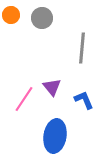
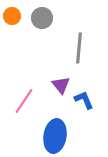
orange circle: moved 1 px right, 1 px down
gray line: moved 3 px left
purple triangle: moved 9 px right, 2 px up
pink line: moved 2 px down
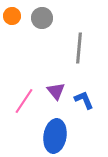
purple triangle: moved 5 px left, 6 px down
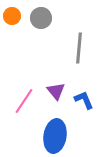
gray circle: moved 1 px left
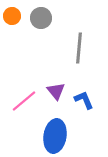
pink line: rotated 16 degrees clockwise
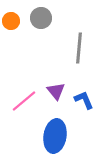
orange circle: moved 1 px left, 5 px down
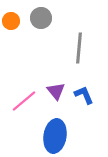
blue L-shape: moved 5 px up
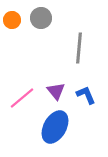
orange circle: moved 1 px right, 1 px up
blue L-shape: moved 2 px right
pink line: moved 2 px left, 3 px up
blue ellipse: moved 9 px up; rotated 20 degrees clockwise
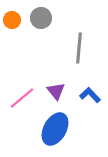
blue L-shape: moved 4 px right; rotated 20 degrees counterclockwise
blue ellipse: moved 2 px down
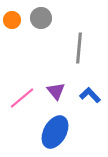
blue ellipse: moved 3 px down
